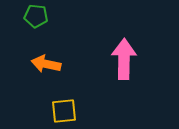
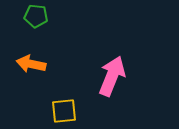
pink arrow: moved 12 px left, 17 px down; rotated 21 degrees clockwise
orange arrow: moved 15 px left
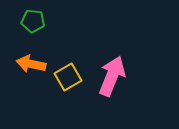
green pentagon: moved 3 px left, 5 px down
yellow square: moved 4 px right, 34 px up; rotated 24 degrees counterclockwise
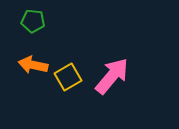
orange arrow: moved 2 px right, 1 px down
pink arrow: rotated 18 degrees clockwise
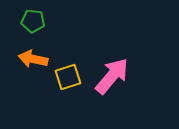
orange arrow: moved 6 px up
yellow square: rotated 12 degrees clockwise
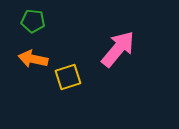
pink arrow: moved 6 px right, 27 px up
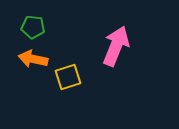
green pentagon: moved 6 px down
pink arrow: moved 2 px left, 3 px up; rotated 18 degrees counterclockwise
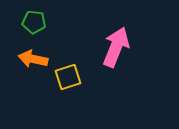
green pentagon: moved 1 px right, 5 px up
pink arrow: moved 1 px down
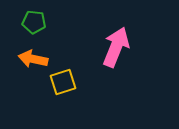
yellow square: moved 5 px left, 5 px down
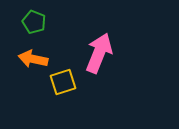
green pentagon: rotated 15 degrees clockwise
pink arrow: moved 17 px left, 6 px down
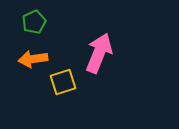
green pentagon: rotated 25 degrees clockwise
orange arrow: rotated 20 degrees counterclockwise
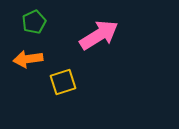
pink arrow: moved 18 px up; rotated 36 degrees clockwise
orange arrow: moved 5 px left
